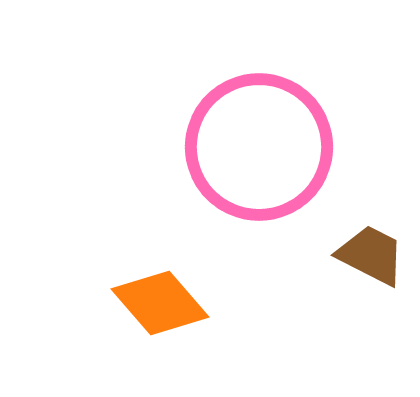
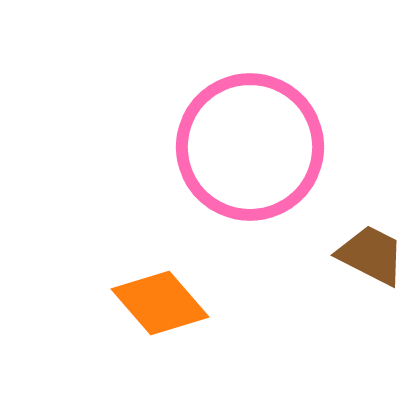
pink circle: moved 9 px left
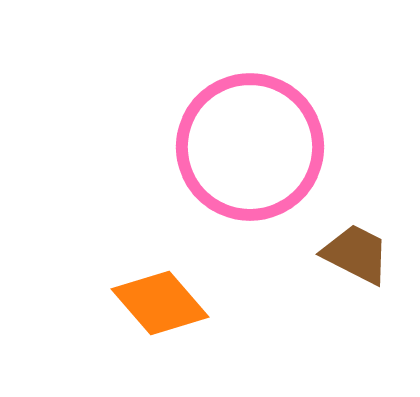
brown trapezoid: moved 15 px left, 1 px up
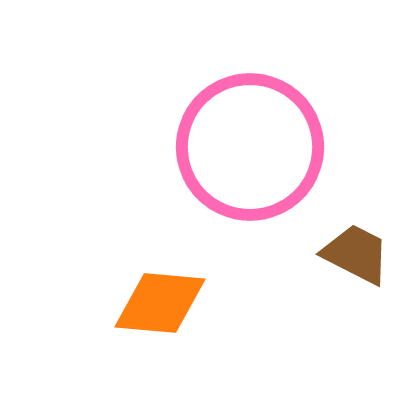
orange diamond: rotated 44 degrees counterclockwise
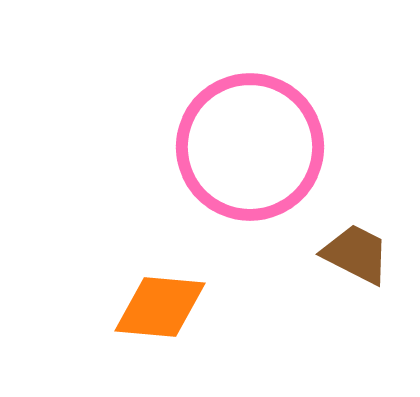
orange diamond: moved 4 px down
